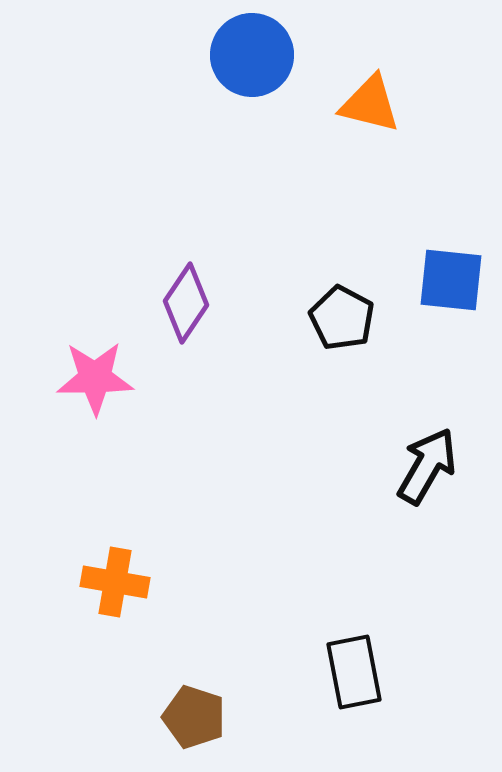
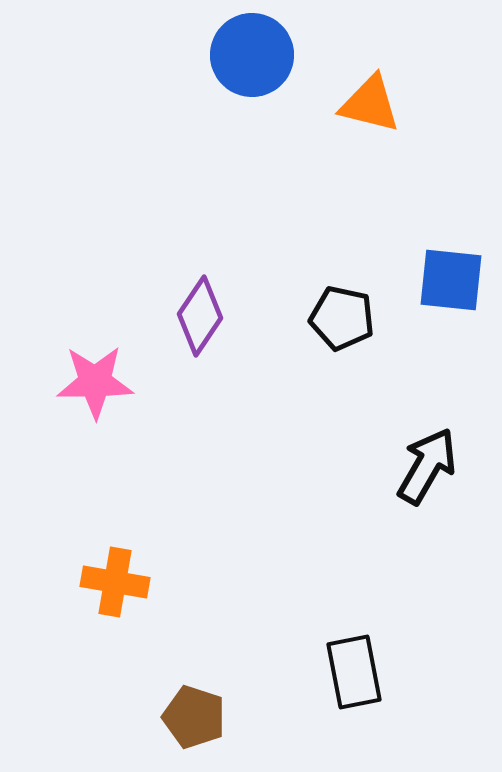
purple diamond: moved 14 px right, 13 px down
black pentagon: rotated 16 degrees counterclockwise
pink star: moved 4 px down
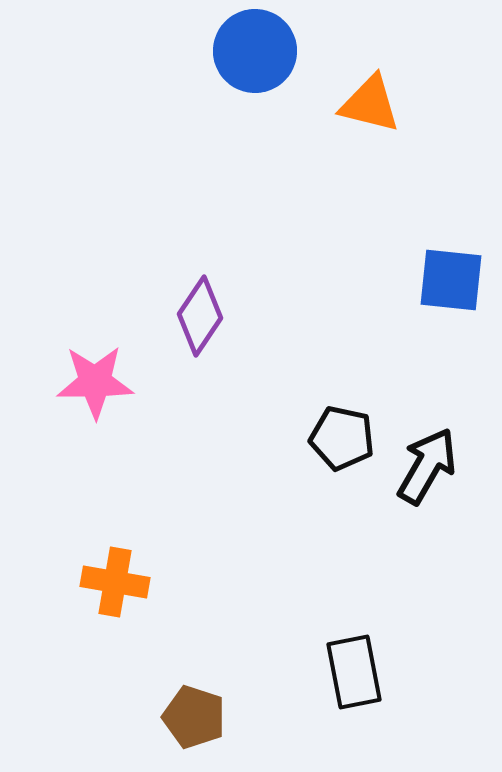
blue circle: moved 3 px right, 4 px up
black pentagon: moved 120 px down
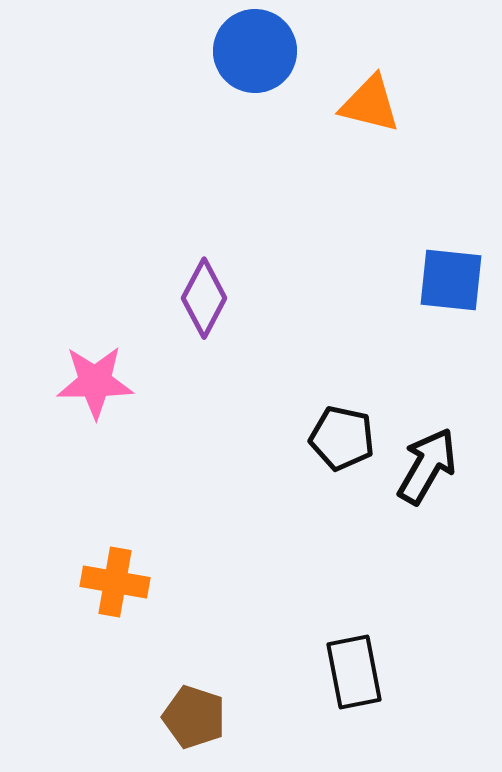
purple diamond: moved 4 px right, 18 px up; rotated 6 degrees counterclockwise
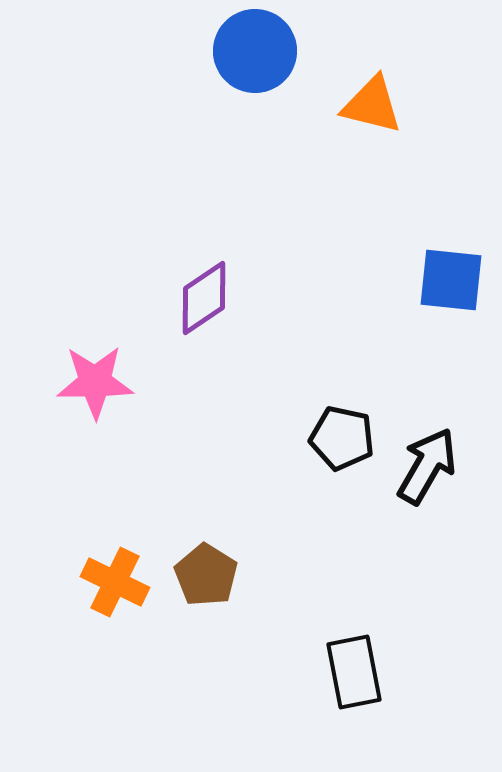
orange triangle: moved 2 px right, 1 px down
purple diamond: rotated 28 degrees clockwise
orange cross: rotated 16 degrees clockwise
brown pentagon: moved 12 px right, 142 px up; rotated 14 degrees clockwise
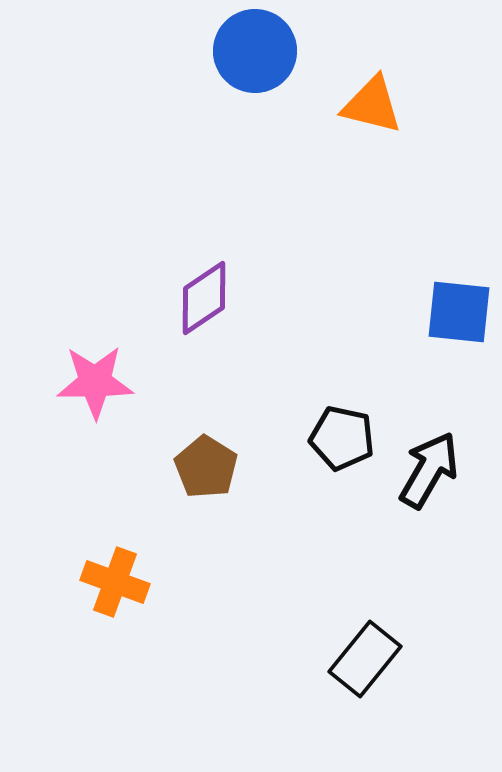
blue square: moved 8 px right, 32 px down
black arrow: moved 2 px right, 4 px down
brown pentagon: moved 108 px up
orange cross: rotated 6 degrees counterclockwise
black rectangle: moved 11 px right, 13 px up; rotated 50 degrees clockwise
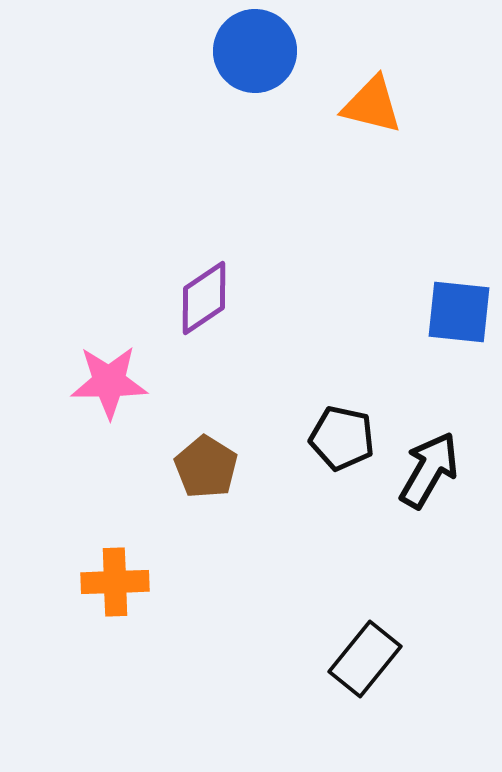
pink star: moved 14 px right
orange cross: rotated 22 degrees counterclockwise
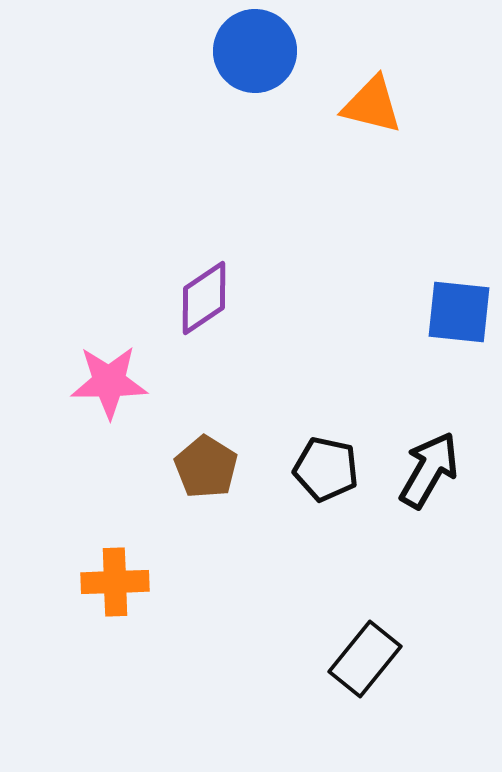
black pentagon: moved 16 px left, 31 px down
